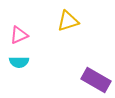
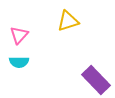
pink triangle: rotated 24 degrees counterclockwise
purple rectangle: rotated 16 degrees clockwise
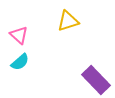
pink triangle: rotated 30 degrees counterclockwise
cyan semicircle: moved 1 px right; rotated 42 degrees counterclockwise
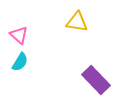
yellow triangle: moved 9 px right, 1 px down; rotated 25 degrees clockwise
cyan semicircle: rotated 18 degrees counterclockwise
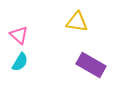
purple rectangle: moved 5 px left, 15 px up; rotated 16 degrees counterclockwise
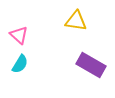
yellow triangle: moved 1 px left, 1 px up
cyan semicircle: moved 2 px down
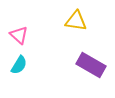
cyan semicircle: moved 1 px left, 1 px down
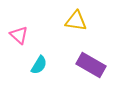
cyan semicircle: moved 20 px right
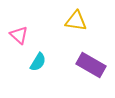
cyan semicircle: moved 1 px left, 3 px up
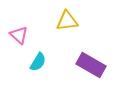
yellow triangle: moved 9 px left; rotated 15 degrees counterclockwise
